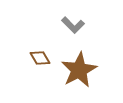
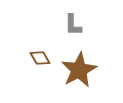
gray L-shape: rotated 45 degrees clockwise
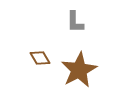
gray L-shape: moved 2 px right, 3 px up
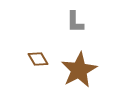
brown diamond: moved 2 px left, 1 px down
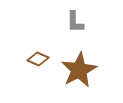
brown diamond: rotated 35 degrees counterclockwise
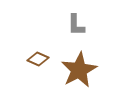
gray L-shape: moved 1 px right, 3 px down
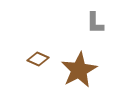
gray L-shape: moved 19 px right, 2 px up
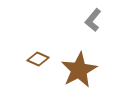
gray L-shape: moved 2 px left, 3 px up; rotated 40 degrees clockwise
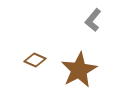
brown diamond: moved 3 px left, 1 px down
